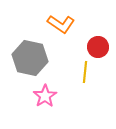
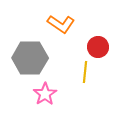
gray hexagon: rotated 12 degrees counterclockwise
pink star: moved 2 px up
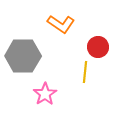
gray hexagon: moved 7 px left, 2 px up
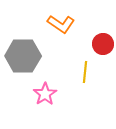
red circle: moved 5 px right, 3 px up
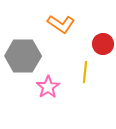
pink star: moved 3 px right, 7 px up
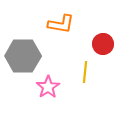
orange L-shape: rotated 24 degrees counterclockwise
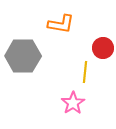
red circle: moved 4 px down
pink star: moved 25 px right, 16 px down
